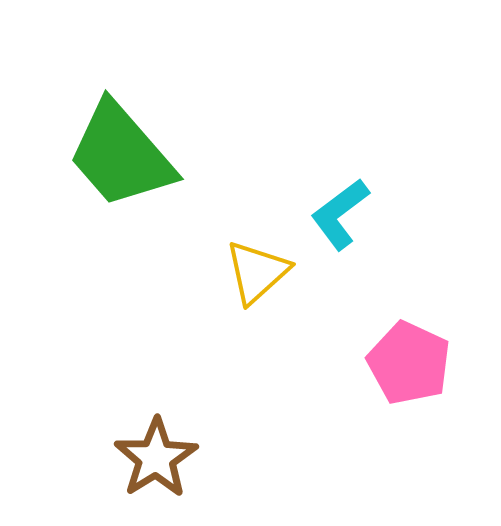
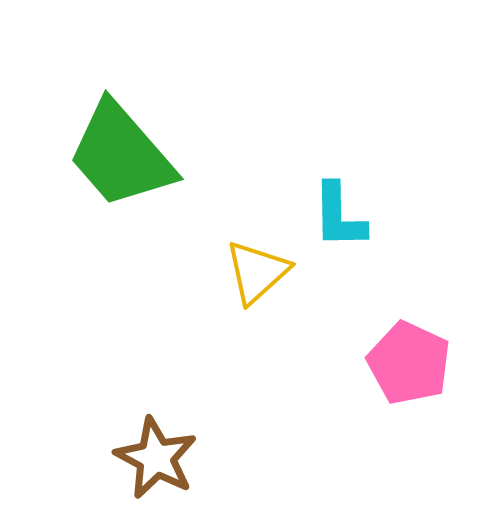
cyan L-shape: moved 1 px left, 2 px down; rotated 54 degrees counterclockwise
brown star: rotated 12 degrees counterclockwise
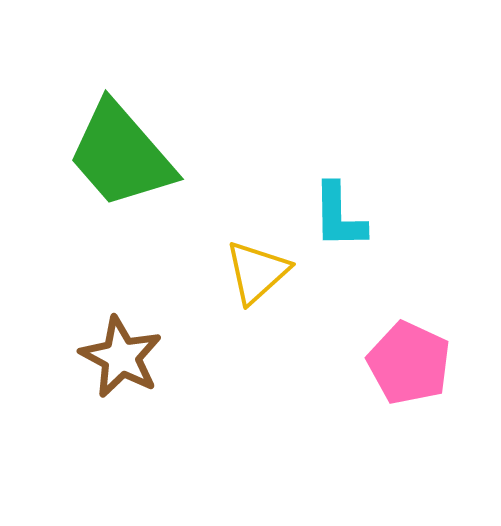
brown star: moved 35 px left, 101 px up
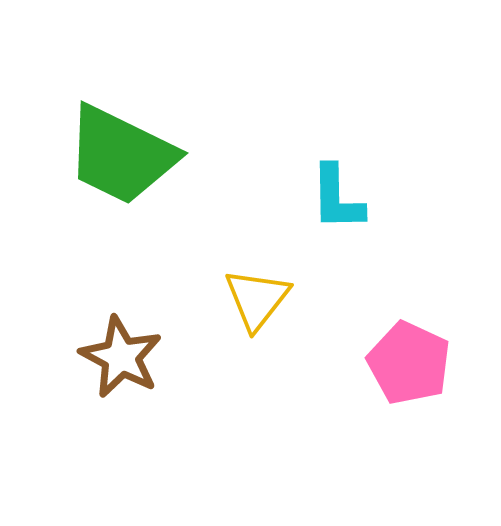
green trapezoid: rotated 23 degrees counterclockwise
cyan L-shape: moved 2 px left, 18 px up
yellow triangle: moved 27 px down; rotated 10 degrees counterclockwise
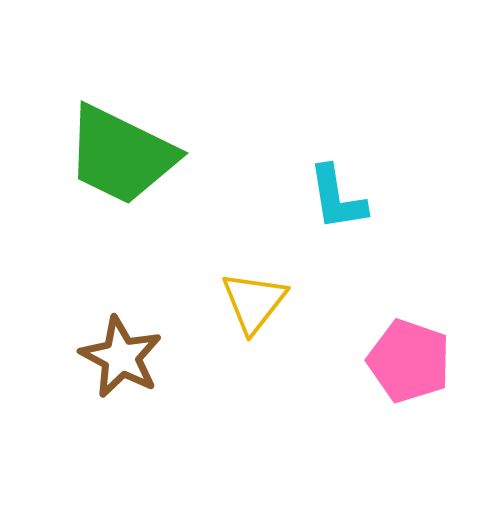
cyan L-shape: rotated 8 degrees counterclockwise
yellow triangle: moved 3 px left, 3 px down
pink pentagon: moved 2 px up; rotated 6 degrees counterclockwise
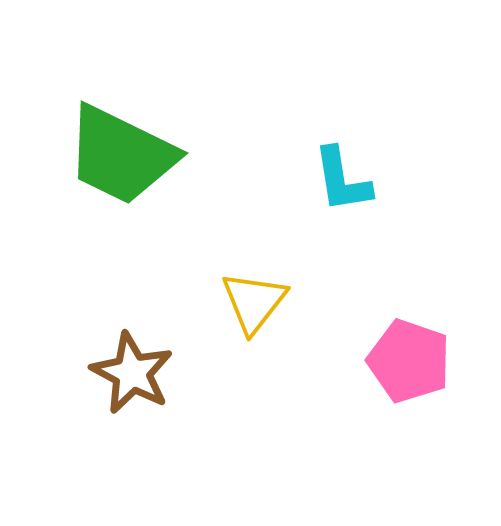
cyan L-shape: moved 5 px right, 18 px up
brown star: moved 11 px right, 16 px down
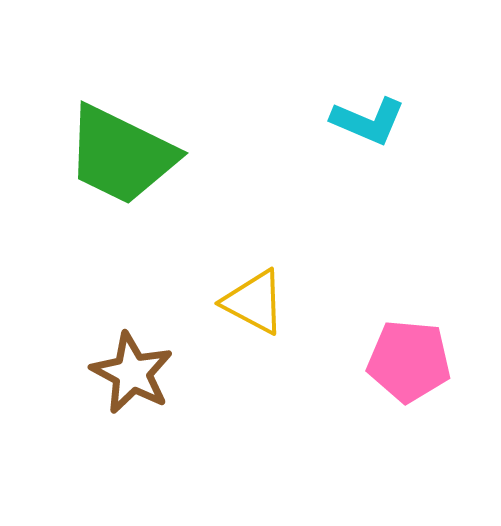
cyan L-shape: moved 26 px right, 59 px up; rotated 58 degrees counterclockwise
yellow triangle: rotated 40 degrees counterclockwise
pink pentagon: rotated 14 degrees counterclockwise
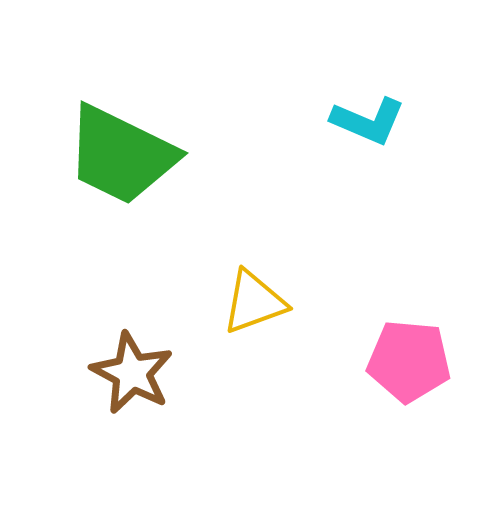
yellow triangle: rotated 48 degrees counterclockwise
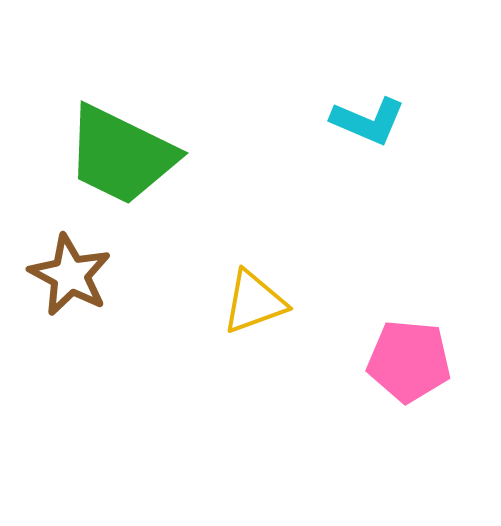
brown star: moved 62 px left, 98 px up
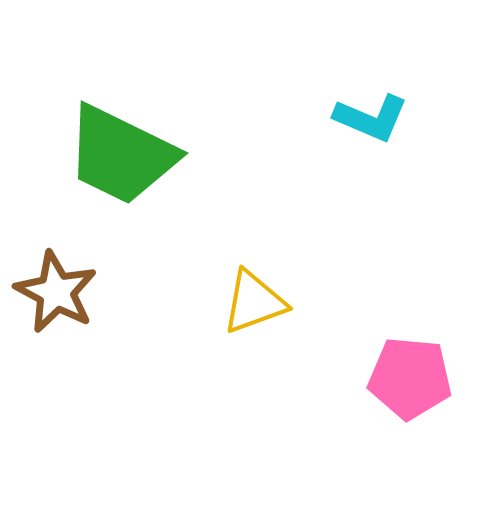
cyan L-shape: moved 3 px right, 3 px up
brown star: moved 14 px left, 17 px down
pink pentagon: moved 1 px right, 17 px down
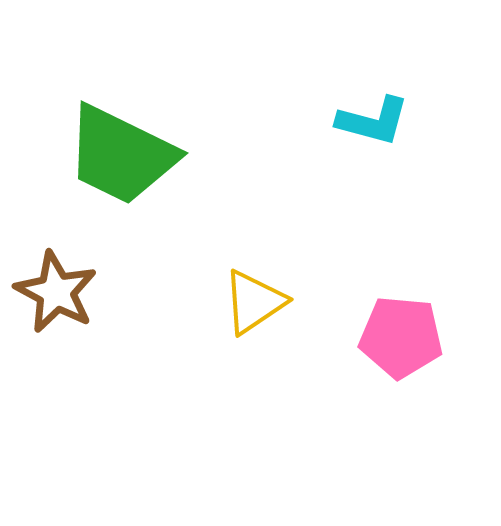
cyan L-shape: moved 2 px right, 3 px down; rotated 8 degrees counterclockwise
yellow triangle: rotated 14 degrees counterclockwise
pink pentagon: moved 9 px left, 41 px up
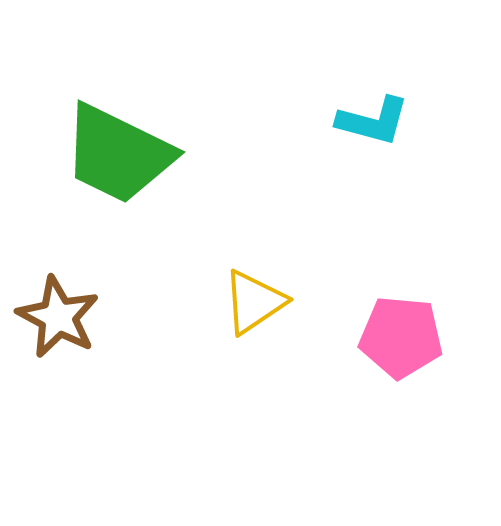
green trapezoid: moved 3 px left, 1 px up
brown star: moved 2 px right, 25 px down
